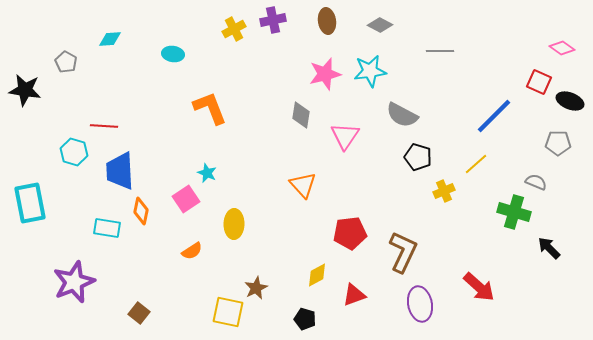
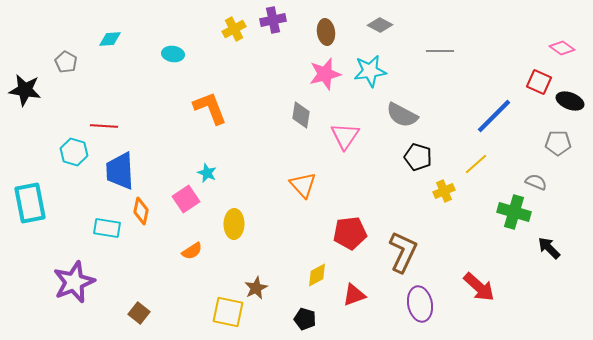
brown ellipse at (327, 21): moved 1 px left, 11 px down
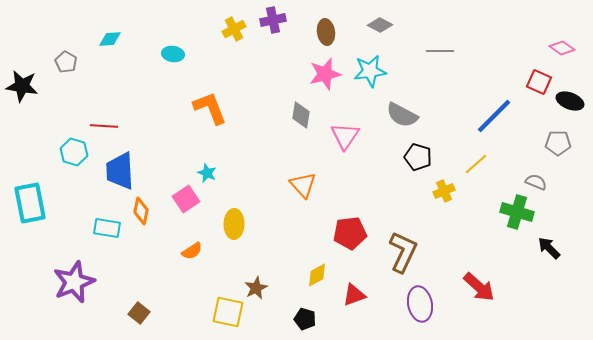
black star at (25, 90): moved 3 px left, 4 px up
green cross at (514, 212): moved 3 px right
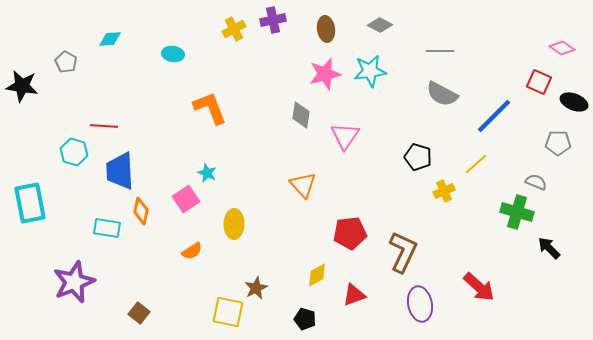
brown ellipse at (326, 32): moved 3 px up
black ellipse at (570, 101): moved 4 px right, 1 px down
gray semicircle at (402, 115): moved 40 px right, 21 px up
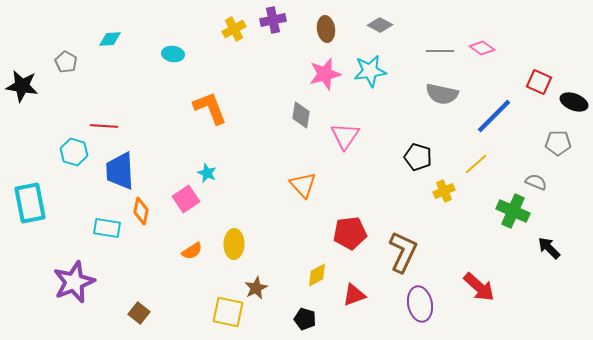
pink diamond at (562, 48): moved 80 px left
gray semicircle at (442, 94): rotated 16 degrees counterclockwise
green cross at (517, 212): moved 4 px left, 1 px up; rotated 8 degrees clockwise
yellow ellipse at (234, 224): moved 20 px down
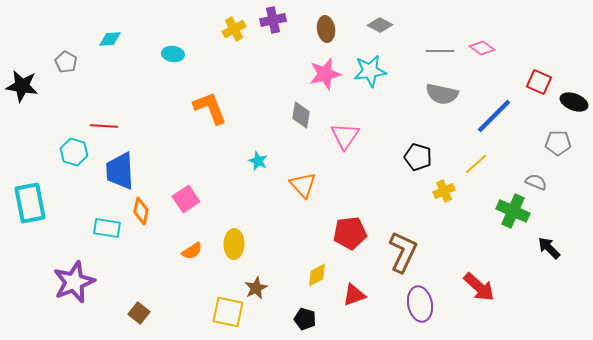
cyan star at (207, 173): moved 51 px right, 12 px up
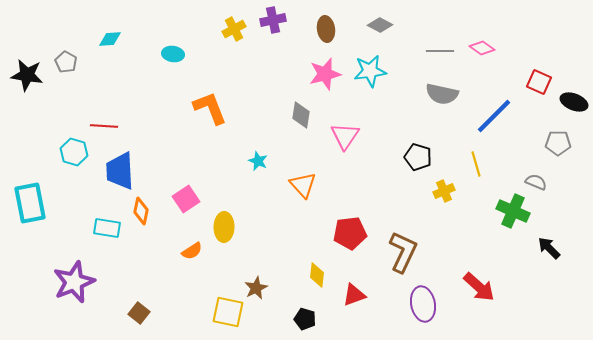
black star at (22, 86): moved 5 px right, 11 px up
yellow line at (476, 164): rotated 65 degrees counterclockwise
yellow ellipse at (234, 244): moved 10 px left, 17 px up
yellow diamond at (317, 275): rotated 55 degrees counterclockwise
purple ellipse at (420, 304): moved 3 px right
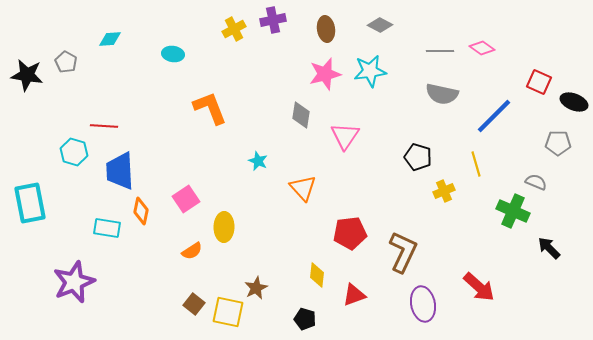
orange triangle at (303, 185): moved 3 px down
brown square at (139, 313): moved 55 px right, 9 px up
